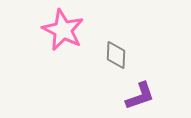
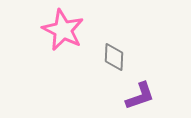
gray diamond: moved 2 px left, 2 px down
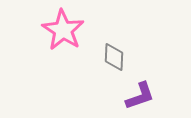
pink star: rotated 6 degrees clockwise
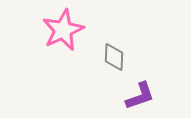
pink star: rotated 15 degrees clockwise
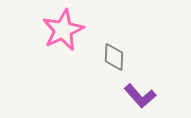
purple L-shape: rotated 68 degrees clockwise
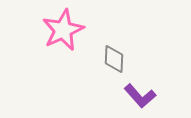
gray diamond: moved 2 px down
